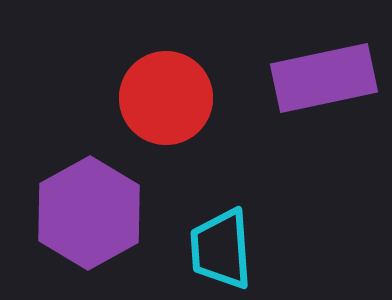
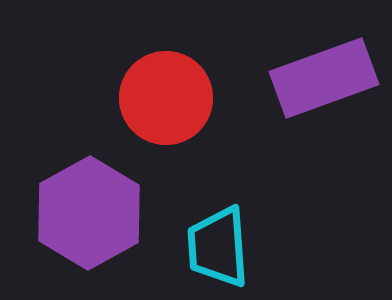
purple rectangle: rotated 8 degrees counterclockwise
cyan trapezoid: moved 3 px left, 2 px up
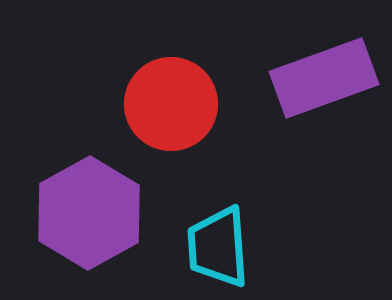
red circle: moved 5 px right, 6 px down
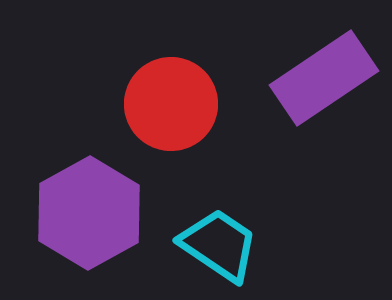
purple rectangle: rotated 14 degrees counterclockwise
cyan trapezoid: moved 1 px right, 2 px up; rotated 128 degrees clockwise
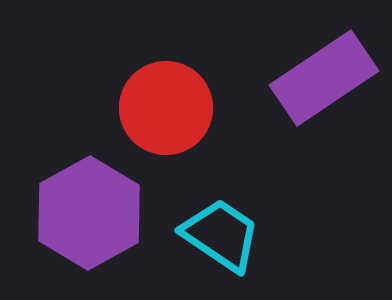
red circle: moved 5 px left, 4 px down
cyan trapezoid: moved 2 px right, 10 px up
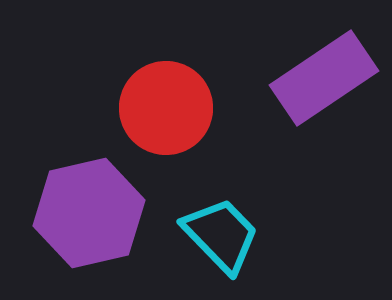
purple hexagon: rotated 16 degrees clockwise
cyan trapezoid: rotated 12 degrees clockwise
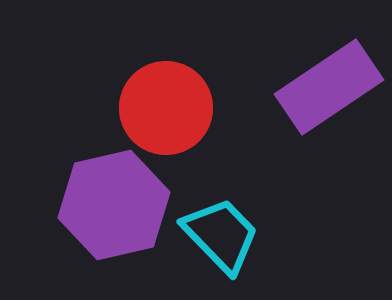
purple rectangle: moved 5 px right, 9 px down
purple hexagon: moved 25 px right, 8 px up
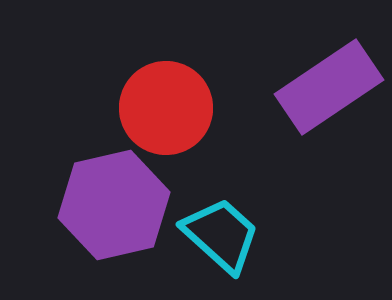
cyan trapezoid: rotated 4 degrees counterclockwise
